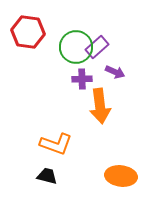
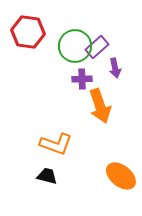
green circle: moved 1 px left, 1 px up
purple arrow: moved 4 px up; rotated 54 degrees clockwise
orange arrow: rotated 12 degrees counterclockwise
orange ellipse: rotated 32 degrees clockwise
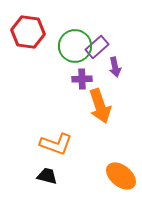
purple arrow: moved 1 px up
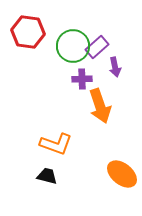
green circle: moved 2 px left
orange ellipse: moved 1 px right, 2 px up
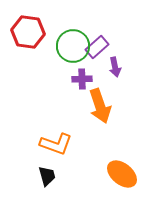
black trapezoid: rotated 60 degrees clockwise
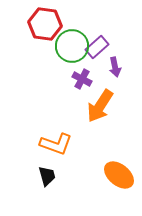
red hexagon: moved 17 px right, 8 px up
green circle: moved 1 px left
purple cross: rotated 30 degrees clockwise
orange arrow: rotated 52 degrees clockwise
orange ellipse: moved 3 px left, 1 px down
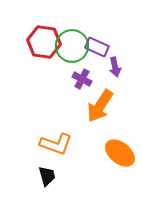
red hexagon: moved 1 px left, 18 px down
purple rectangle: rotated 65 degrees clockwise
orange ellipse: moved 1 px right, 22 px up
